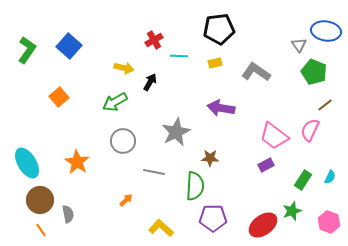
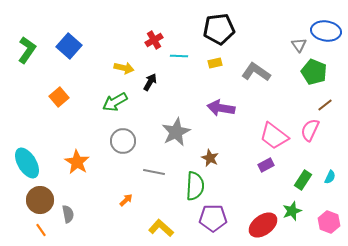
brown star: rotated 24 degrees clockwise
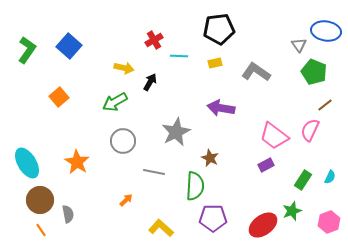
pink hexagon: rotated 20 degrees clockwise
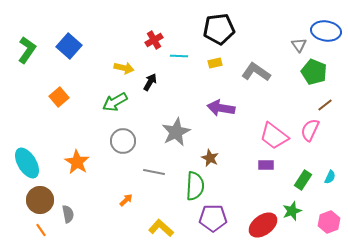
purple rectangle: rotated 28 degrees clockwise
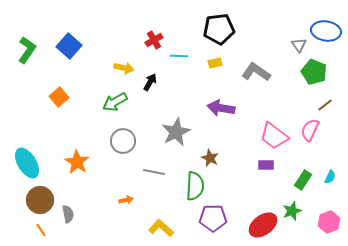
orange arrow: rotated 32 degrees clockwise
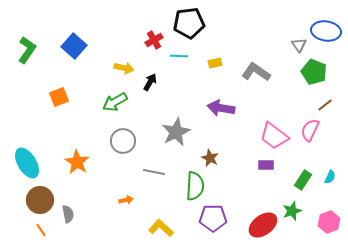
black pentagon: moved 30 px left, 6 px up
blue square: moved 5 px right
orange square: rotated 18 degrees clockwise
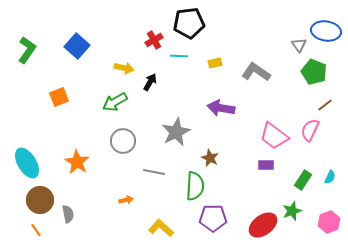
blue square: moved 3 px right
orange line: moved 5 px left
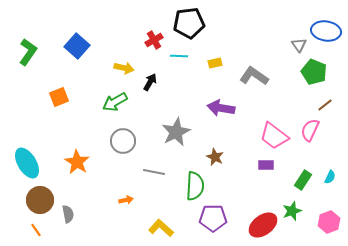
green L-shape: moved 1 px right, 2 px down
gray L-shape: moved 2 px left, 4 px down
brown star: moved 5 px right, 1 px up
